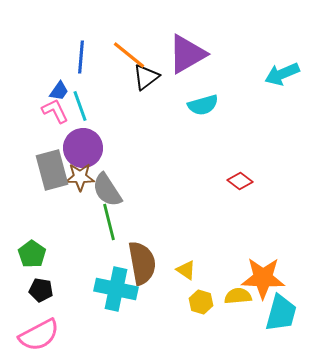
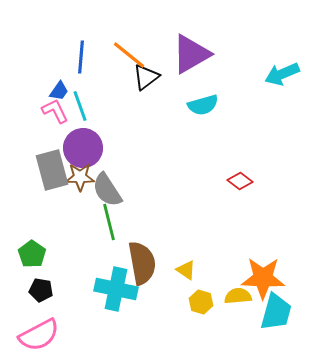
purple triangle: moved 4 px right
cyan trapezoid: moved 5 px left, 1 px up
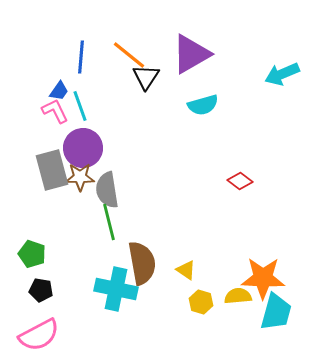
black triangle: rotated 20 degrees counterclockwise
gray semicircle: rotated 24 degrees clockwise
green pentagon: rotated 16 degrees counterclockwise
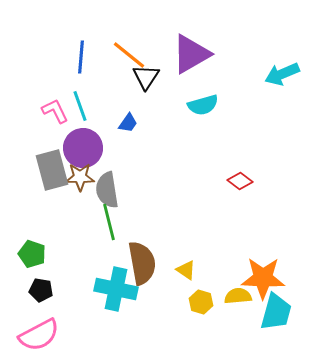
blue trapezoid: moved 69 px right, 32 px down
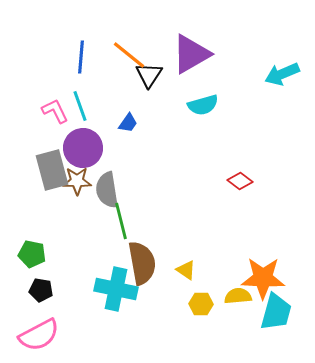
black triangle: moved 3 px right, 2 px up
brown star: moved 3 px left, 4 px down
green line: moved 12 px right, 1 px up
green pentagon: rotated 8 degrees counterclockwise
yellow hexagon: moved 2 px down; rotated 15 degrees counterclockwise
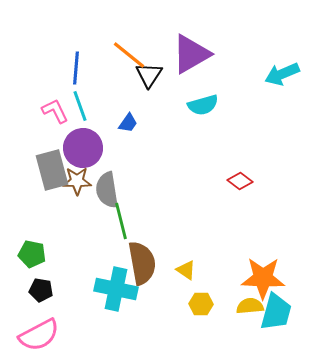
blue line: moved 5 px left, 11 px down
yellow semicircle: moved 12 px right, 10 px down
